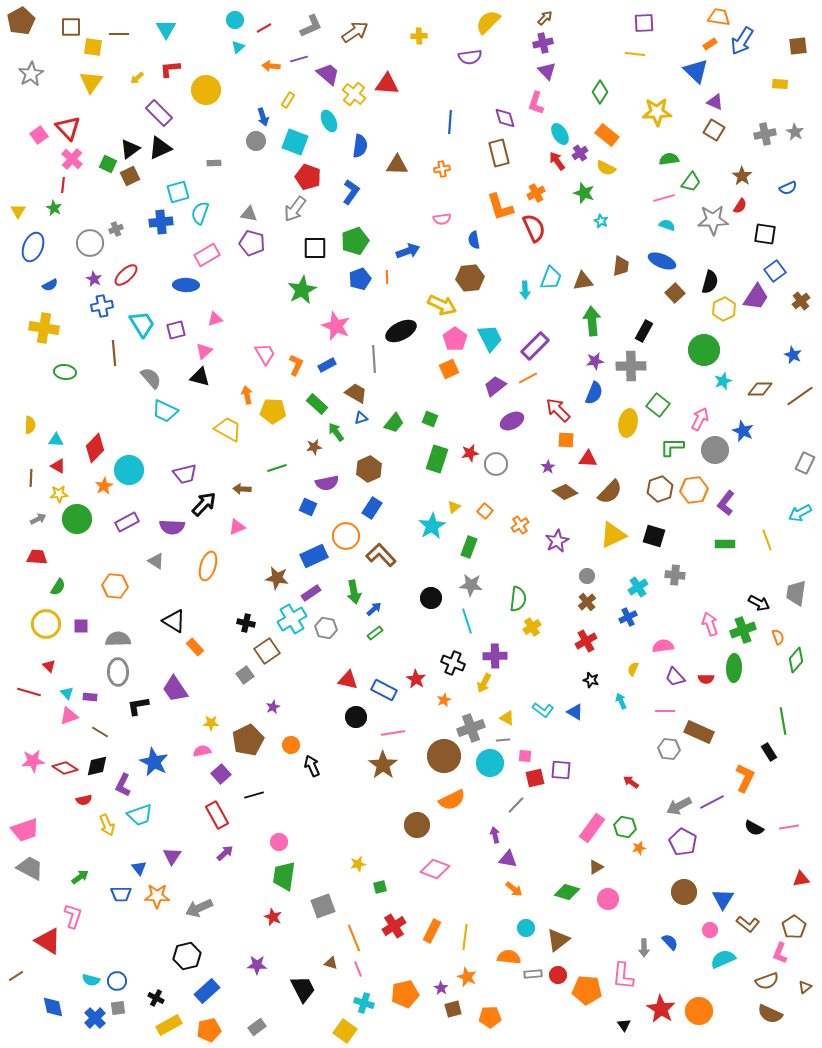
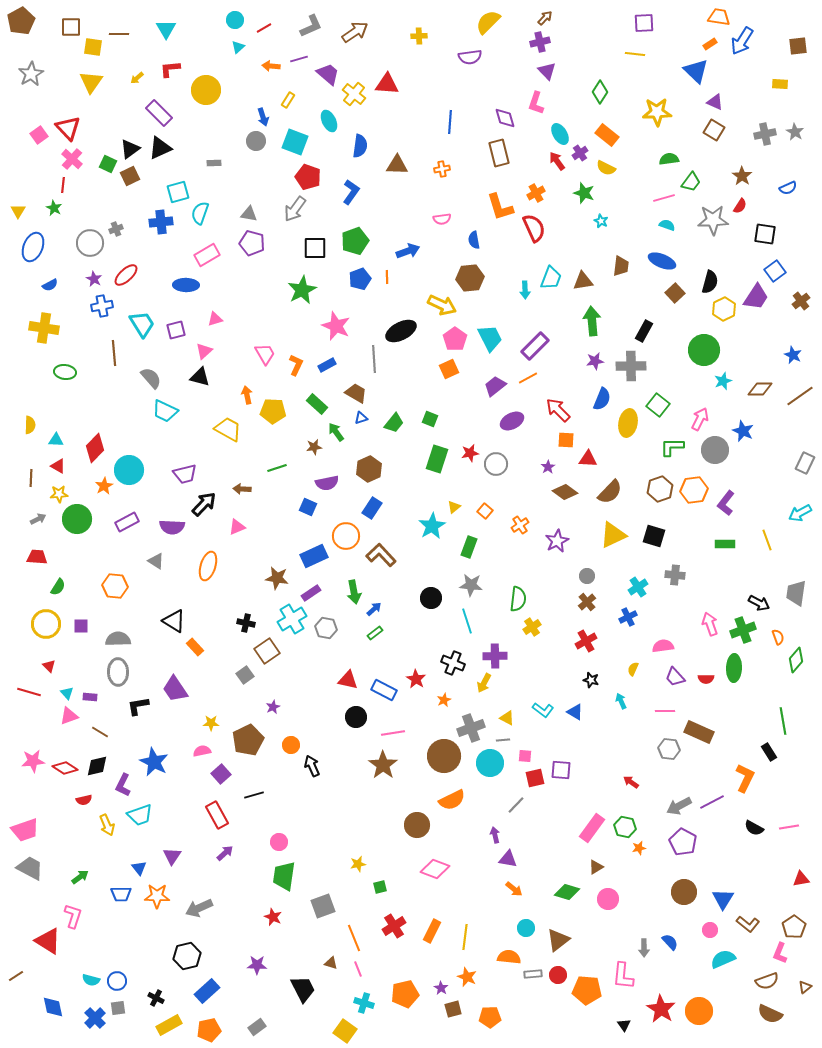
purple cross at (543, 43): moved 3 px left, 1 px up
blue semicircle at (594, 393): moved 8 px right, 6 px down
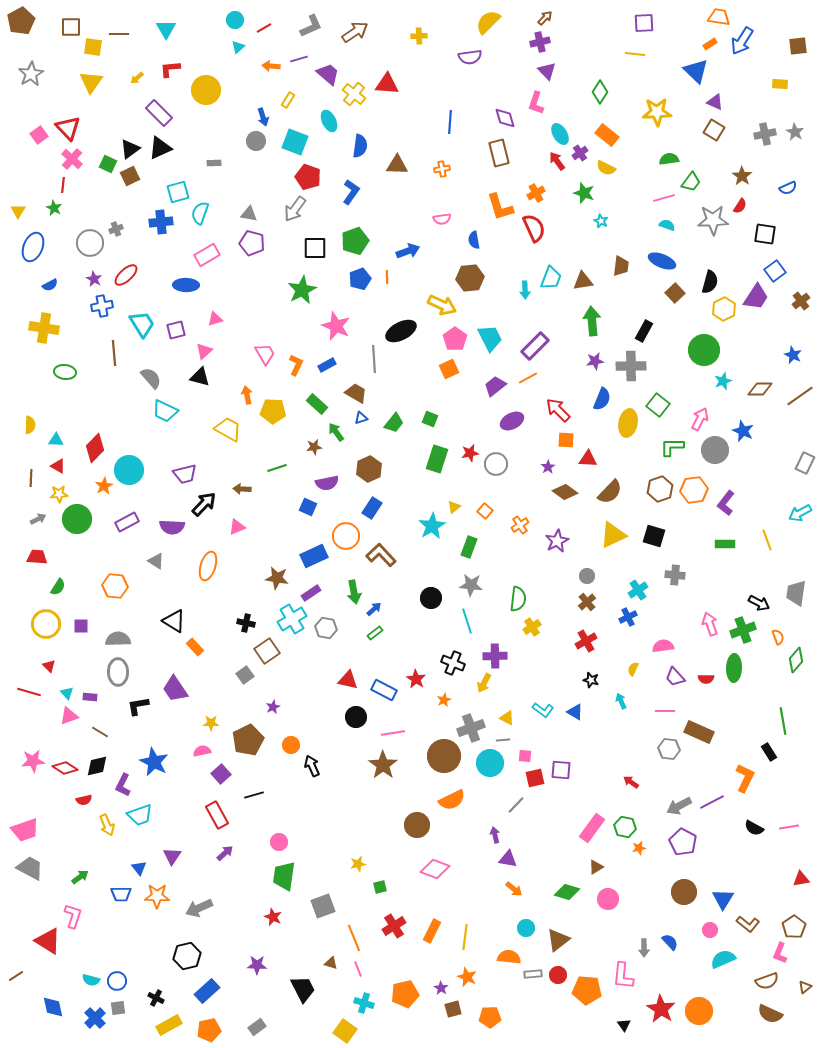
cyan cross at (638, 587): moved 3 px down
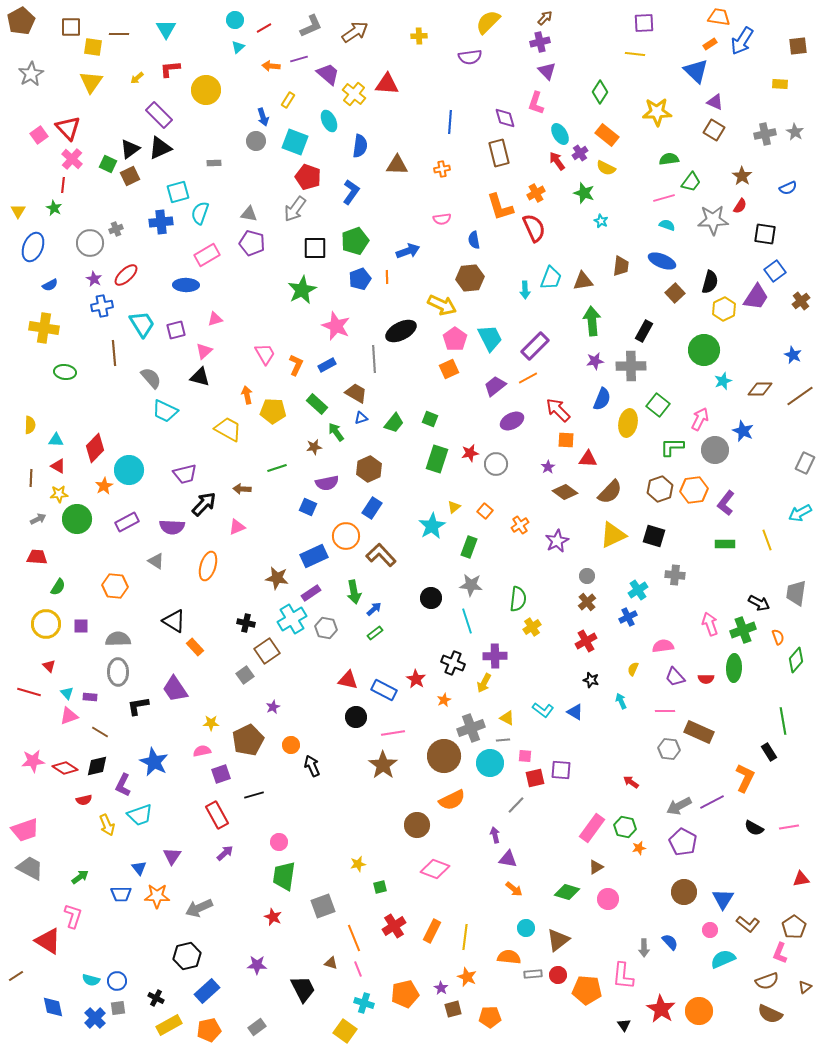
purple rectangle at (159, 113): moved 2 px down
purple square at (221, 774): rotated 24 degrees clockwise
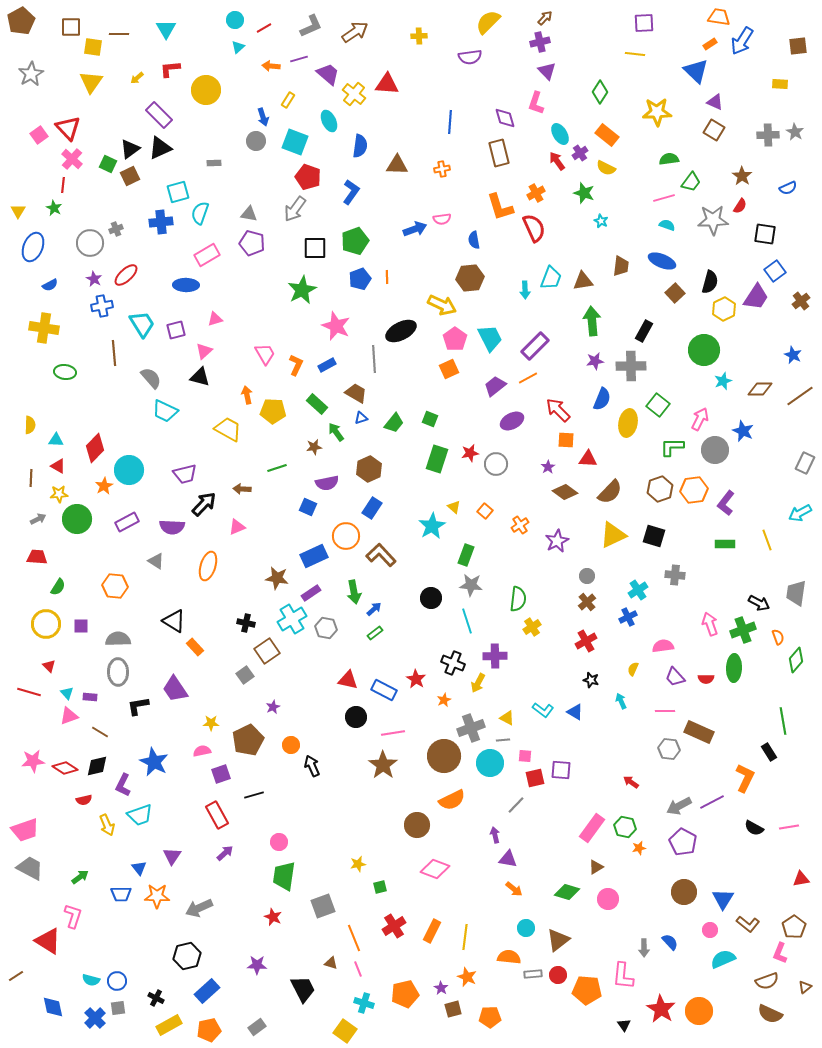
gray cross at (765, 134): moved 3 px right, 1 px down; rotated 10 degrees clockwise
blue arrow at (408, 251): moved 7 px right, 22 px up
yellow triangle at (454, 507): rotated 40 degrees counterclockwise
green rectangle at (469, 547): moved 3 px left, 8 px down
yellow arrow at (484, 683): moved 6 px left
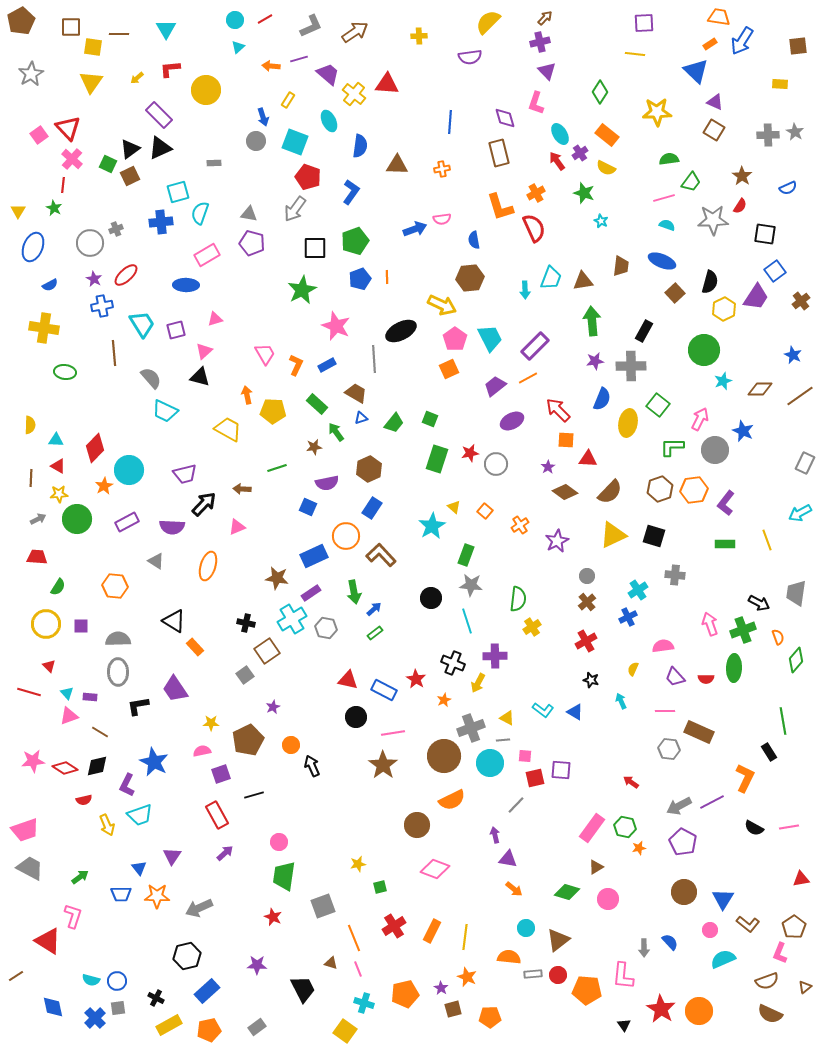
red line at (264, 28): moved 1 px right, 9 px up
purple L-shape at (123, 785): moved 4 px right
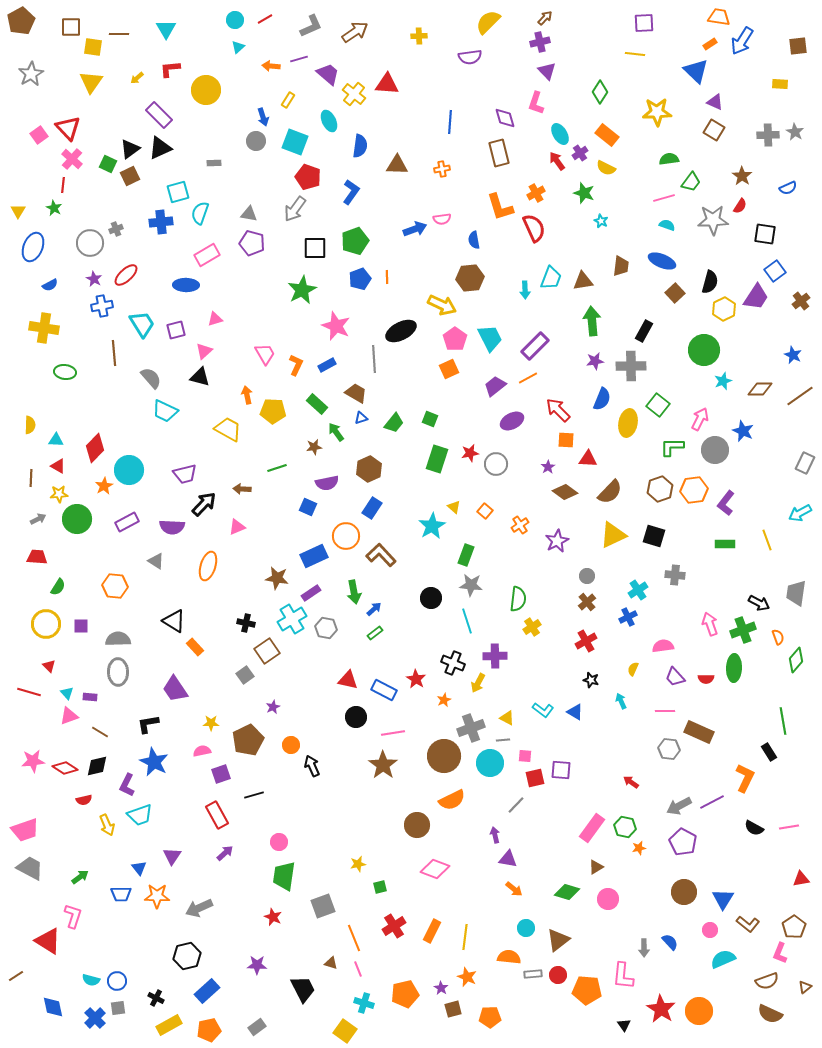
black L-shape at (138, 706): moved 10 px right, 18 px down
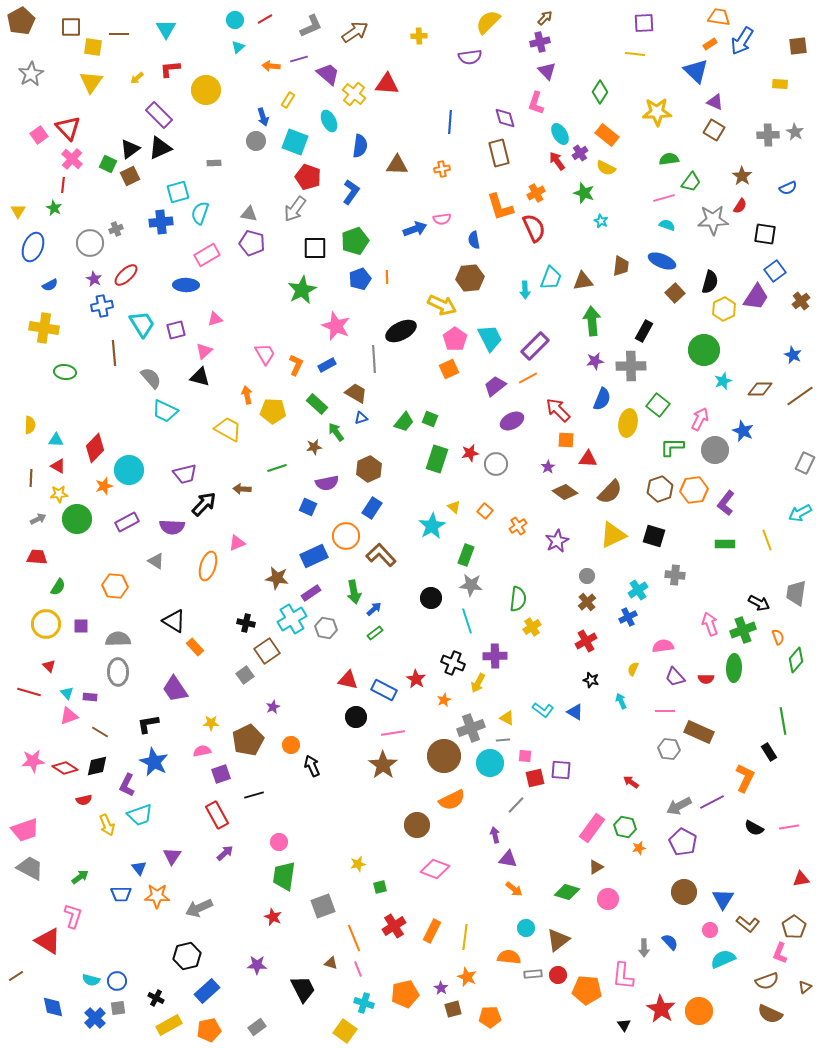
green trapezoid at (394, 423): moved 10 px right, 1 px up
orange star at (104, 486): rotated 12 degrees clockwise
orange cross at (520, 525): moved 2 px left, 1 px down
pink triangle at (237, 527): moved 16 px down
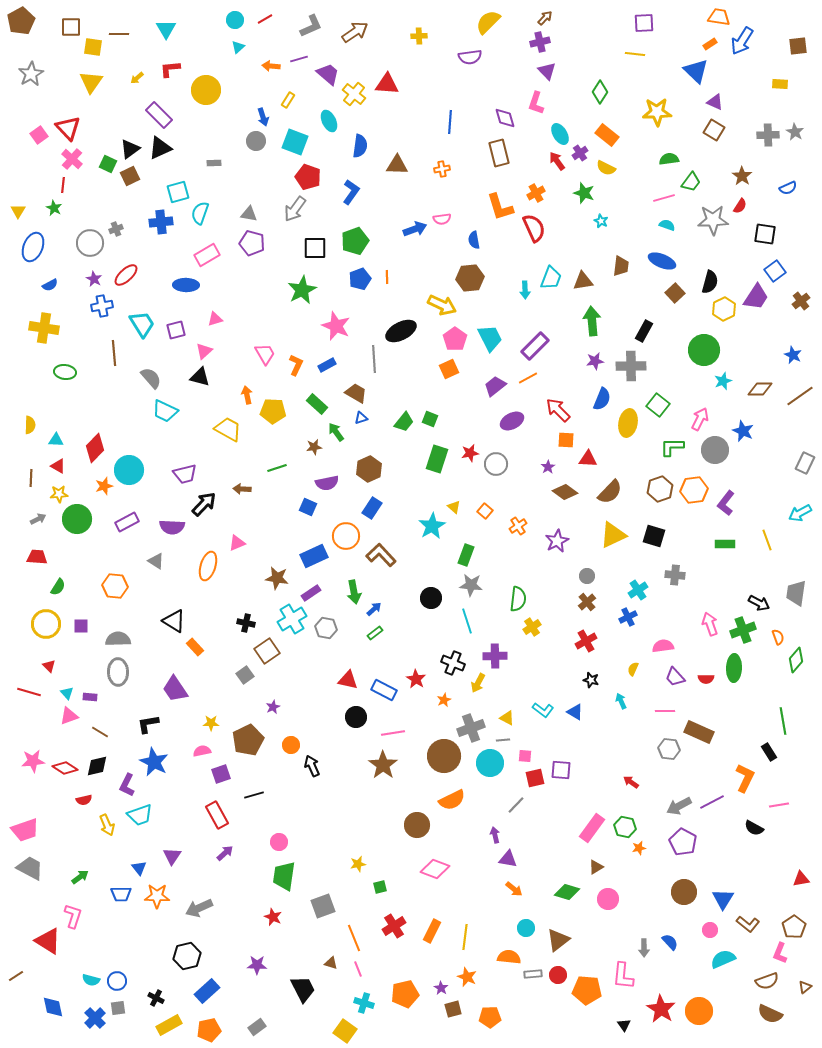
pink line at (789, 827): moved 10 px left, 22 px up
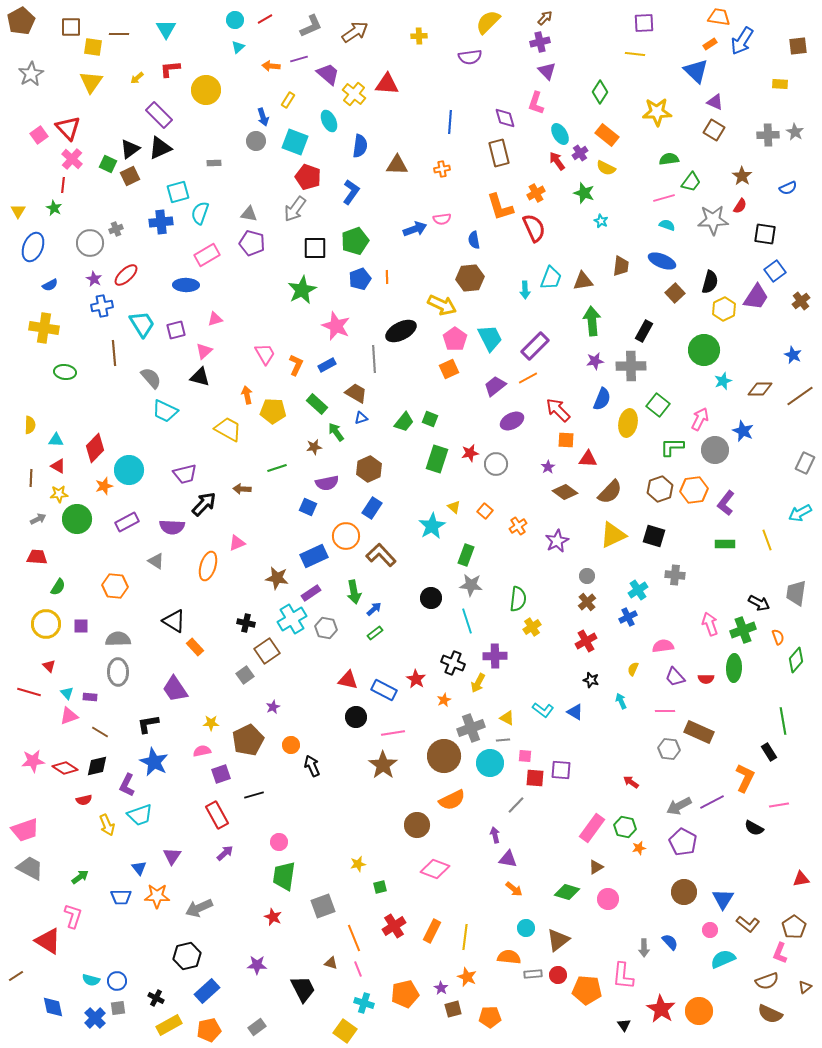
red square at (535, 778): rotated 18 degrees clockwise
blue trapezoid at (121, 894): moved 3 px down
